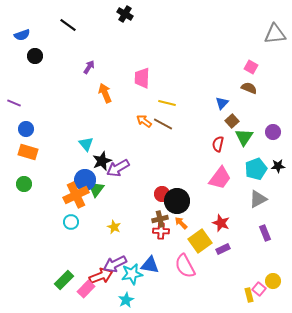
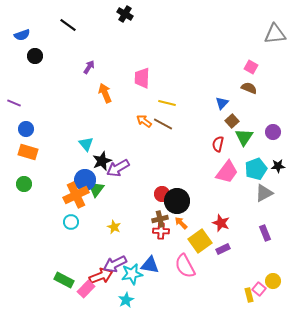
pink trapezoid at (220, 178): moved 7 px right, 6 px up
gray triangle at (258, 199): moved 6 px right, 6 px up
green rectangle at (64, 280): rotated 72 degrees clockwise
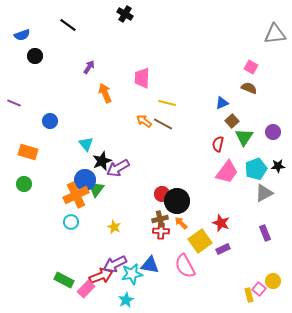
blue triangle at (222, 103): rotated 24 degrees clockwise
blue circle at (26, 129): moved 24 px right, 8 px up
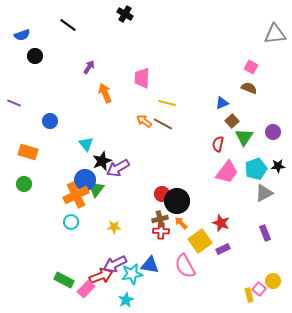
yellow star at (114, 227): rotated 24 degrees counterclockwise
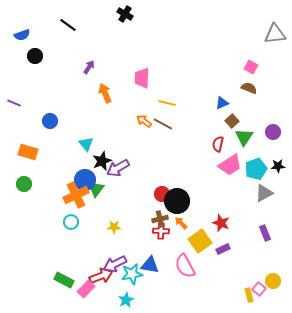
pink trapezoid at (227, 172): moved 3 px right, 7 px up; rotated 20 degrees clockwise
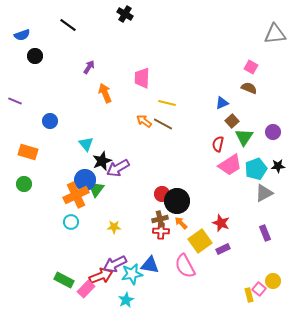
purple line at (14, 103): moved 1 px right, 2 px up
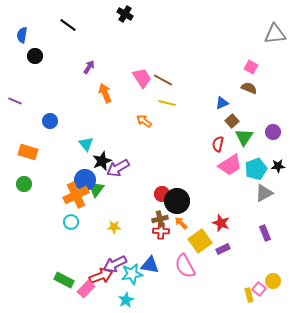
blue semicircle at (22, 35): rotated 119 degrees clockwise
pink trapezoid at (142, 78): rotated 145 degrees clockwise
brown line at (163, 124): moved 44 px up
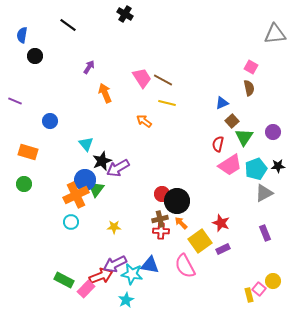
brown semicircle at (249, 88): rotated 56 degrees clockwise
cyan star at (132, 274): rotated 20 degrees clockwise
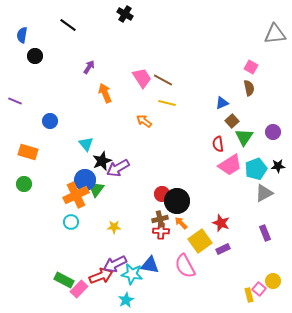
red semicircle at (218, 144): rotated 21 degrees counterclockwise
pink rectangle at (86, 289): moved 7 px left
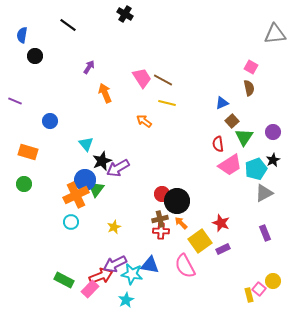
black star at (278, 166): moved 5 px left, 6 px up; rotated 24 degrees counterclockwise
yellow star at (114, 227): rotated 24 degrees counterclockwise
pink rectangle at (79, 289): moved 11 px right
